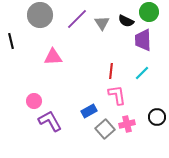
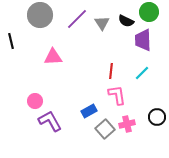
pink circle: moved 1 px right
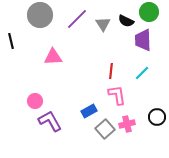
gray triangle: moved 1 px right, 1 px down
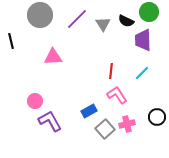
pink L-shape: rotated 25 degrees counterclockwise
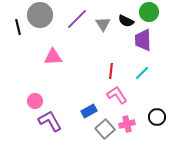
black line: moved 7 px right, 14 px up
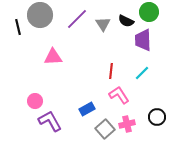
pink L-shape: moved 2 px right
blue rectangle: moved 2 px left, 2 px up
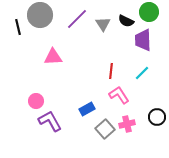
pink circle: moved 1 px right
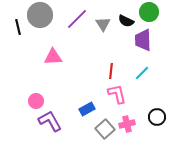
pink L-shape: moved 2 px left, 1 px up; rotated 20 degrees clockwise
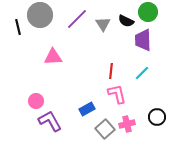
green circle: moved 1 px left
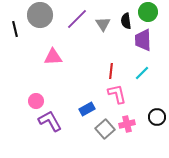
black semicircle: rotated 56 degrees clockwise
black line: moved 3 px left, 2 px down
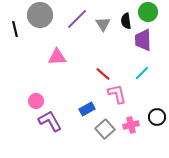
pink triangle: moved 4 px right
red line: moved 8 px left, 3 px down; rotated 56 degrees counterclockwise
pink cross: moved 4 px right, 1 px down
